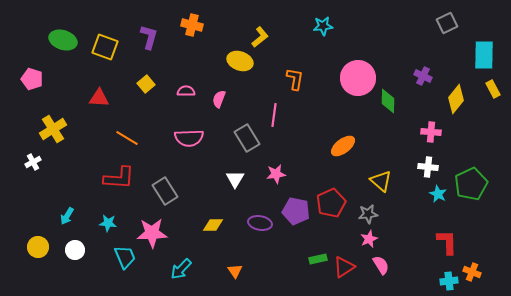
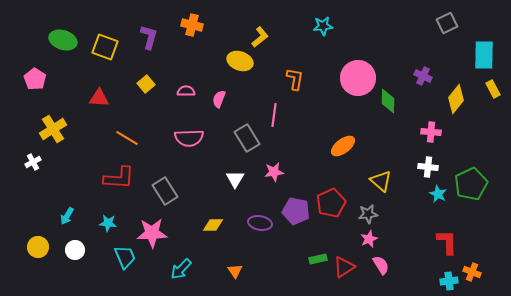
pink pentagon at (32, 79): moved 3 px right; rotated 15 degrees clockwise
pink star at (276, 174): moved 2 px left, 2 px up
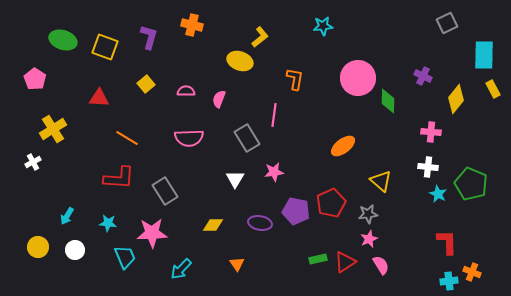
green pentagon at (471, 184): rotated 24 degrees counterclockwise
red triangle at (344, 267): moved 1 px right, 5 px up
orange triangle at (235, 271): moved 2 px right, 7 px up
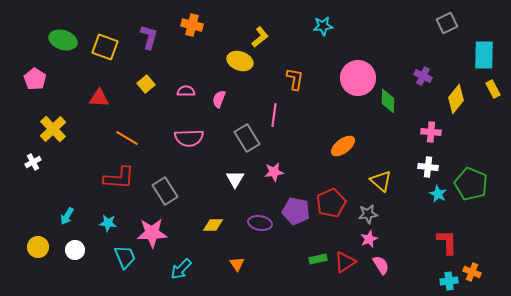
yellow cross at (53, 129): rotated 12 degrees counterclockwise
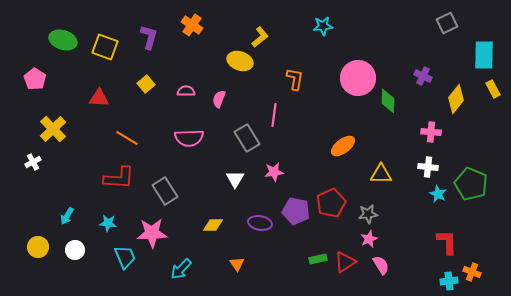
orange cross at (192, 25): rotated 20 degrees clockwise
yellow triangle at (381, 181): moved 7 px up; rotated 40 degrees counterclockwise
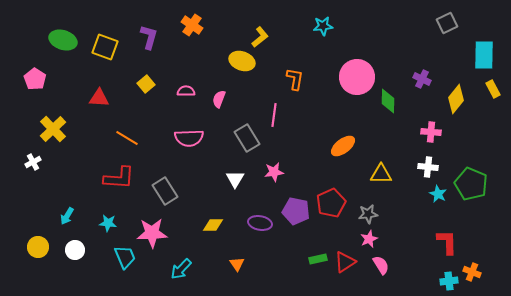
yellow ellipse at (240, 61): moved 2 px right
purple cross at (423, 76): moved 1 px left, 3 px down
pink circle at (358, 78): moved 1 px left, 1 px up
